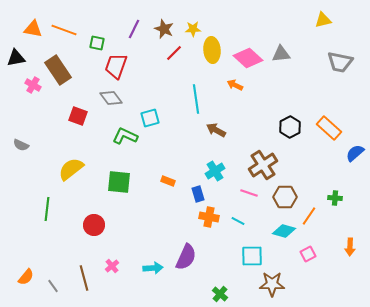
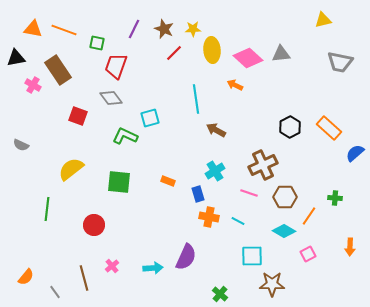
brown cross at (263, 165): rotated 8 degrees clockwise
cyan diamond at (284, 231): rotated 15 degrees clockwise
gray line at (53, 286): moved 2 px right, 6 px down
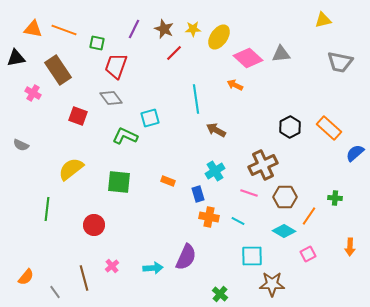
yellow ellipse at (212, 50): moved 7 px right, 13 px up; rotated 40 degrees clockwise
pink cross at (33, 85): moved 8 px down
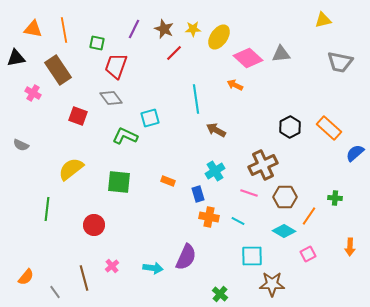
orange line at (64, 30): rotated 60 degrees clockwise
cyan arrow at (153, 268): rotated 12 degrees clockwise
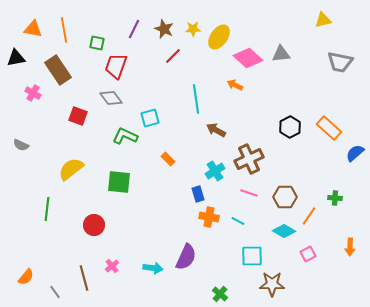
red line at (174, 53): moved 1 px left, 3 px down
brown cross at (263, 165): moved 14 px left, 6 px up
orange rectangle at (168, 181): moved 22 px up; rotated 24 degrees clockwise
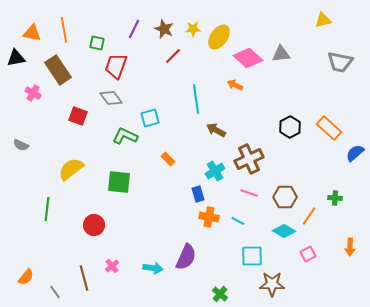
orange triangle at (33, 29): moved 1 px left, 4 px down
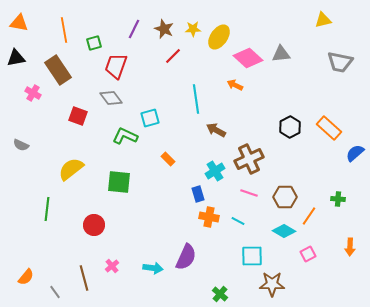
orange triangle at (32, 33): moved 13 px left, 10 px up
green square at (97, 43): moved 3 px left; rotated 28 degrees counterclockwise
green cross at (335, 198): moved 3 px right, 1 px down
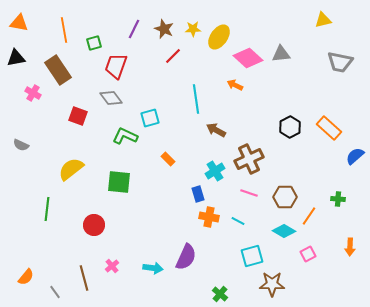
blue semicircle at (355, 153): moved 3 px down
cyan square at (252, 256): rotated 15 degrees counterclockwise
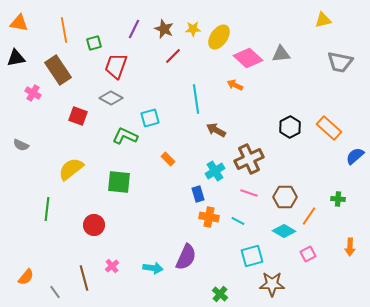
gray diamond at (111, 98): rotated 25 degrees counterclockwise
